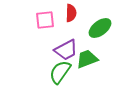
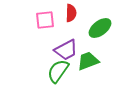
green trapezoid: moved 1 px right, 2 px down
green semicircle: moved 2 px left, 1 px up
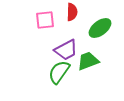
red semicircle: moved 1 px right, 1 px up
green semicircle: moved 1 px right, 1 px down
